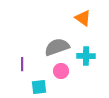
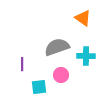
pink circle: moved 4 px down
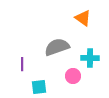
cyan cross: moved 4 px right, 2 px down
pink circle: moved 12 px right, 1 px down
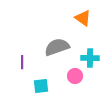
purple line: moved 2 px up
pink circle: moved 2 px right
cyan square: moved 2 px right, 1 px up
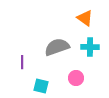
orange triangle: moved 2 px right
cyan cross: moved 11 px up
pink circle: moved 1 px right, 2 px down
cyan square: rotated 21 degrees clockwise
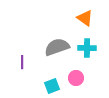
cyan cross: moved 3 px left, 1 px down
cyan square: moved 11 px right; rotated 35 degrees counterclockwise
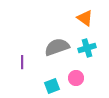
cyan cross: rotated 18 degrees counterclockwise
